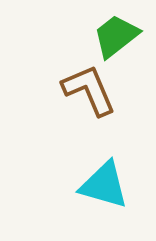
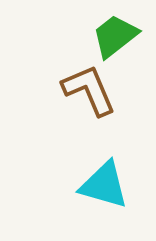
green trapezoid: moved 1 px left
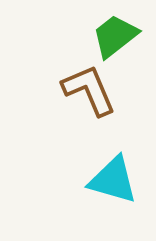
cyan triangle: moved 9 px right, 5 px up
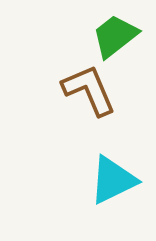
cyan triangle: rotated 42 degrees counterclockwise
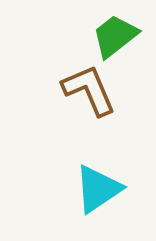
cyan triangle: moved 15 px left, 9 px down; rotated 8 degrees counterclockwise
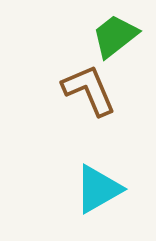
cyan triangle: rotated 4 degrees clockwise
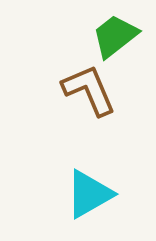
cyan triangle: moved 9 px left, 5 px down
